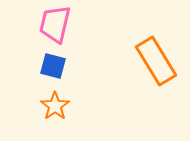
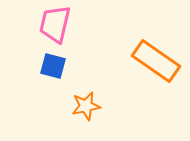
orange rectangle: rotated 24 degrees counterclockwise
orange star: moved 31 px right; rotated 24 degrees clockwise
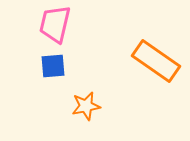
blue square: rotated 20 degrees counterclockwise
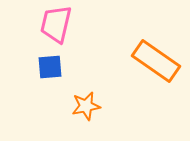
pink trapezoid: moved 1 px right
blue square: moved 3 px left, 1 px down
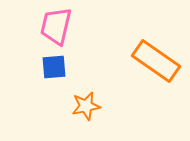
pink trapezoid: moved 2 px down
blue square: moved 4 px right
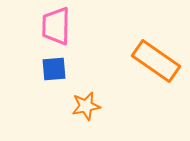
pink trapezoid: rotated 12 degrees counterclockwise
blue square: moved 2 px down
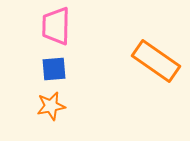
orange star: moved 35 px left
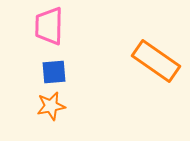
pink trapezoid: moved 7 px left
blue square: moved 3 px down
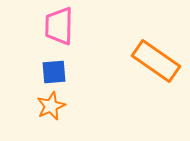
pink trapezoid: moved 10 px right
orange star: rotated 12 degrees counterclockwise
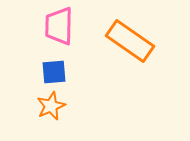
orange rectangle: moved 26 px left, 20 px up
